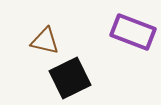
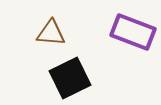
brown triangle: moved 6 px right, 8 px up; rotated 8 degrees counterclockwise
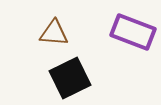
brown triangle: moved 3 px right
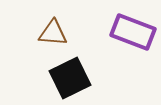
brown triangle: moved 1 px left
